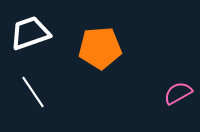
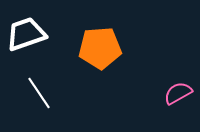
white trapezoid: moved 4 px left, 1 px down
white line: moved 6 px right, 1 px down
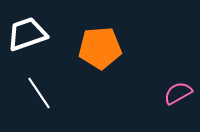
white trapezoid: moved 1 px right
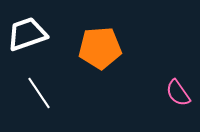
pink semicircle: rotated 96 degrees counterclockwise
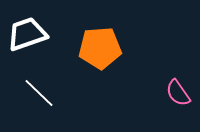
white line: rotated 12 degrees counterclockwise
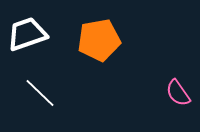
orange pentagon: moved 1 px left, 8 px up; rotated 6 degrees counterclockwise
white line: moved 1 px right
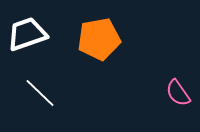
orange pentagon: moved 1 px up
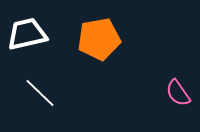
white trapezoid: rotated 6 degrees clockwise
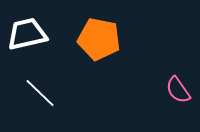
orange pentagon: rotated 21 degrees clockwise
pink semicircle: moved 3 px up
